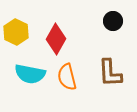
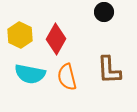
black circle: moved 9 px left, 9 px up
yellow hexagon: moved 4 px right, 3 px down
brown L-shape: moved 1 px left, 3 px up
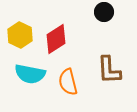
red diamond: rotated 28 degrees clockwise
orange semicircle: moved 1 px right, 5 px down
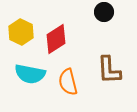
yellow hexagon: moved 1 px right, 3 px up
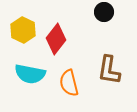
yellow hexagon: moved 2 px right, 2 px up
red diamond: rotated 20 degrees counterclockwise
brown L-shape: rotated 12 degrees clockwise
orange semicircle: moved 1 px right, 1 px down
